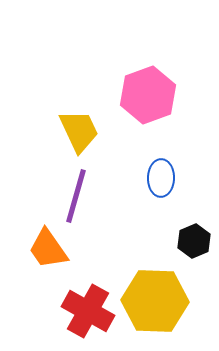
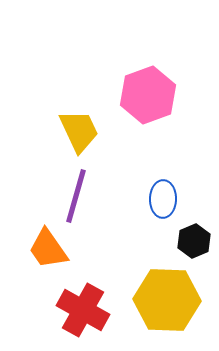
blue ellipse: moved 2 px right, 21 px down
yellow hexagon: moved 12 px right, 1 px up
red cross: moved 5 px left, 1 px up
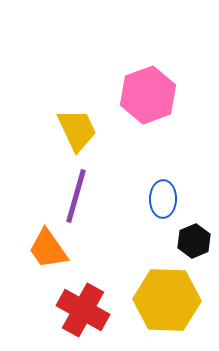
yellow trapezoid: moved 2 px left, 1 px up
